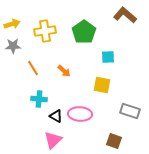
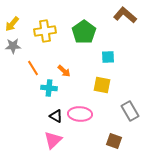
yellow arrow: rotated 147 degrees clockwise
cyan cross: moved 10 px right, 11 px up
gray rectangle: rotated 42 degrees clockwise
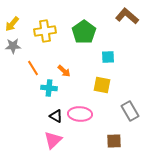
brown L-shape: moved 2 px right, 1 px down
brown square: rotated 21 degrees counterclockwise
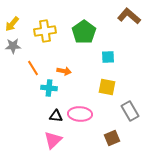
brown L-shape: moved 2 px right
orange arrow: rotated 32 degrees counterclockwise
yellow square: moved 5 px right, 2 px down
black triangle: rotated 24 degrees counterclockwise
brown square: moved 2 px left, 3 px up; rotated 21 degrees counterclockwise
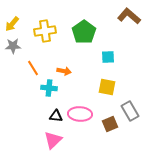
brown square: moved 2 px left, 14 px up
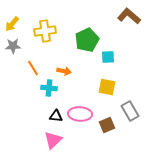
green pentagon: moved 3 px right, 8 px down; rotated 10 degrees clockwise
brown square: moved 3 px left, 1 px down
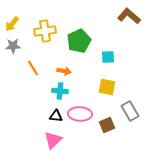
green pentagon: moved 8 px left, 1 px down
cyan cross: moved 11 px right, 3 px down
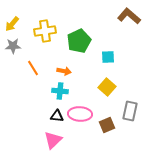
yellow square: rotated 30 degrees clockwise
gray rectangle: rotated 42 degrees clockwise
black triangle: moved 1 px right
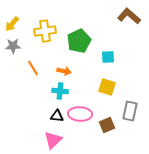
yellow square: rotated 24 degrees counterclockwise
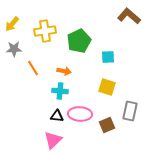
gray star: moved 1 px right, 3 px down
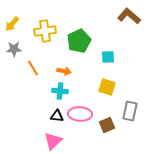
pink triangle: moved 1 px down
